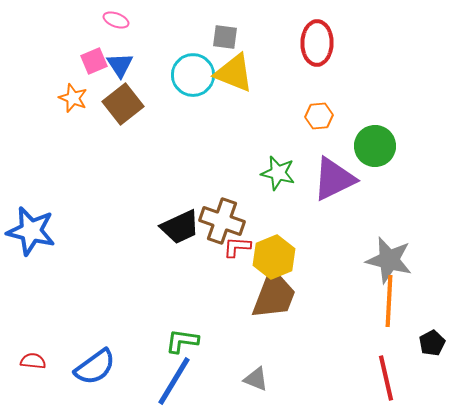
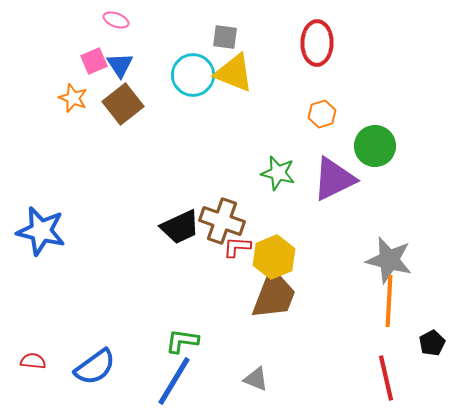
orange hexagon: moved 3 px right, 2 px up; rotated 12 degrees counterclockwise
blue star: moved 10 px right
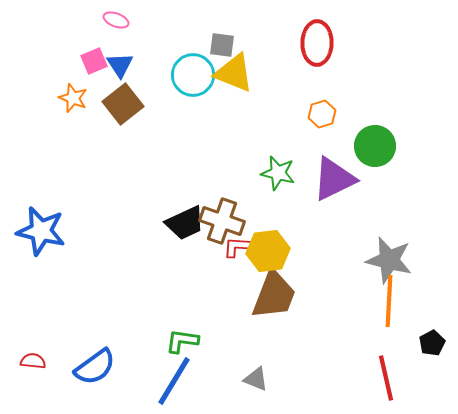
gray square: moved 3 px left, 8 px down
black trapezoid: moved 5 px right, 4 px up
yellow hexagon: moved 6 px left, 6 px up; rotated 15 degrees clockwise
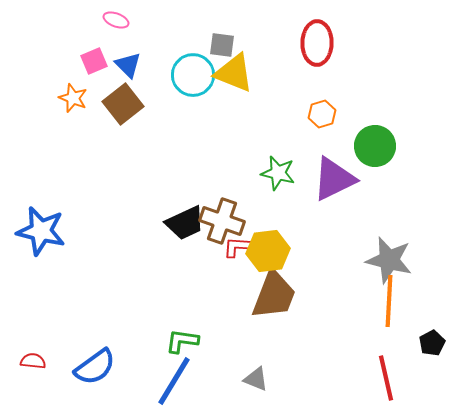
blue triangle: moved 8 px right; rotated 12 degrees counterclockwise
